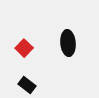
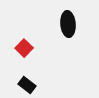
black ellipse: moved 19 px up
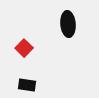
black rectangle: rotated 30 degrees counterclockwise
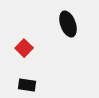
black ellipse: rotated 15 degrees counterclockwise
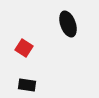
red square: rotated 12 degrees counterclockwise
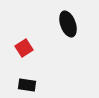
red square: rotated 24 degrees clockwise
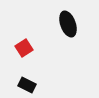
black rectangle: rotated 18 degrees clockwise
